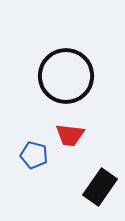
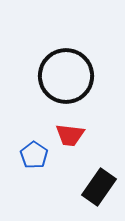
blue pentagon: rotated 20 degrees clockwise
black rectangle: moved 1 px left
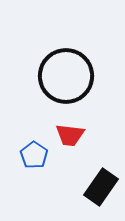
black rectangle: moved 2 px right
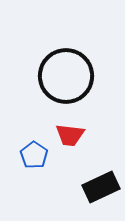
black rectangle: rotated 30 degrees clockwise
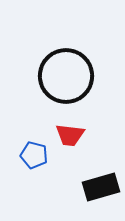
blue pentagon: rotated 20 degrees counterclockwise
black rectangle: rotated 9 degrees clockwise
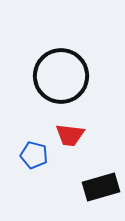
black circle: moved 5 px left
